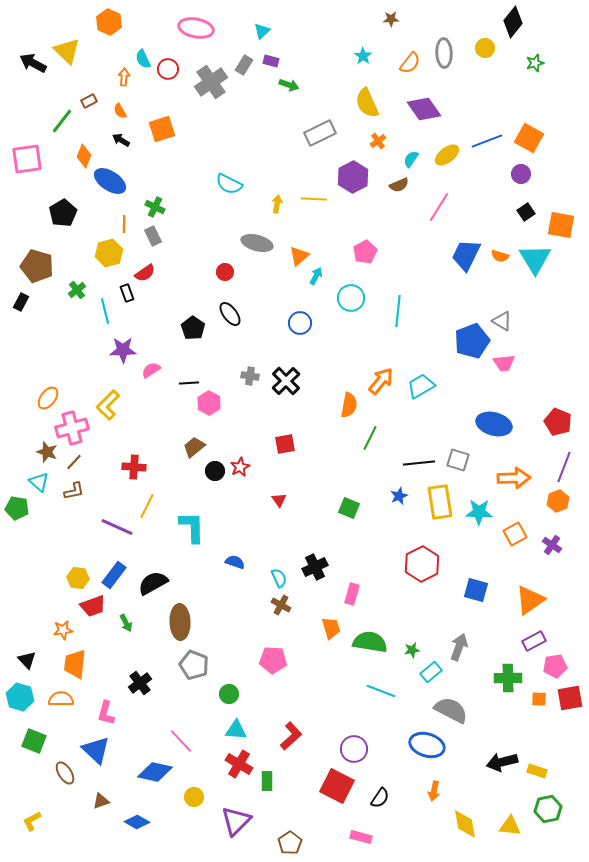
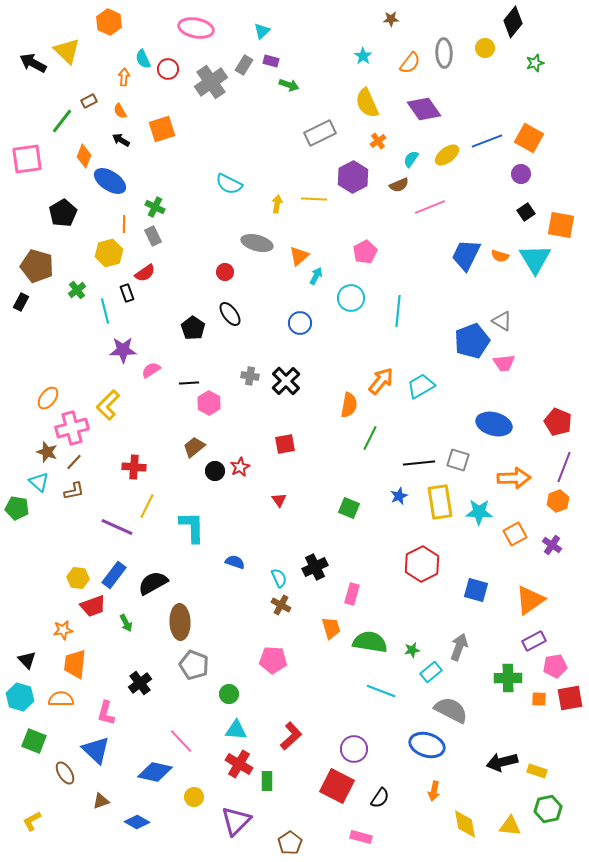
pink line at (439, 207): moved 9 px left; rotated 36 degrees clockwise
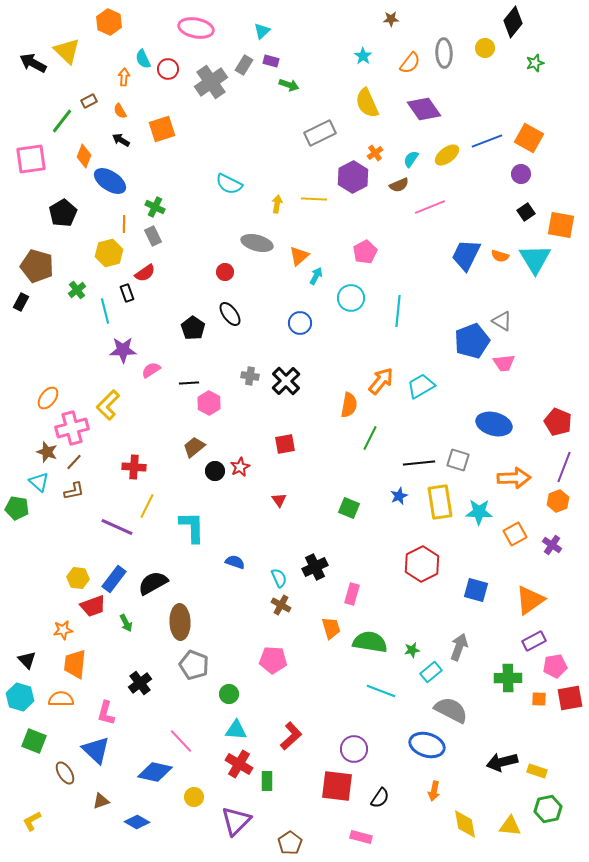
orange cross at (378, 141): moved 3 px left, 12 px down
pink square at (27, 159): moved 4 px right
blue rectangle at (114, 575): moved 4 px down
red square at (337, 786): rotated 20 degrees counterclockwise
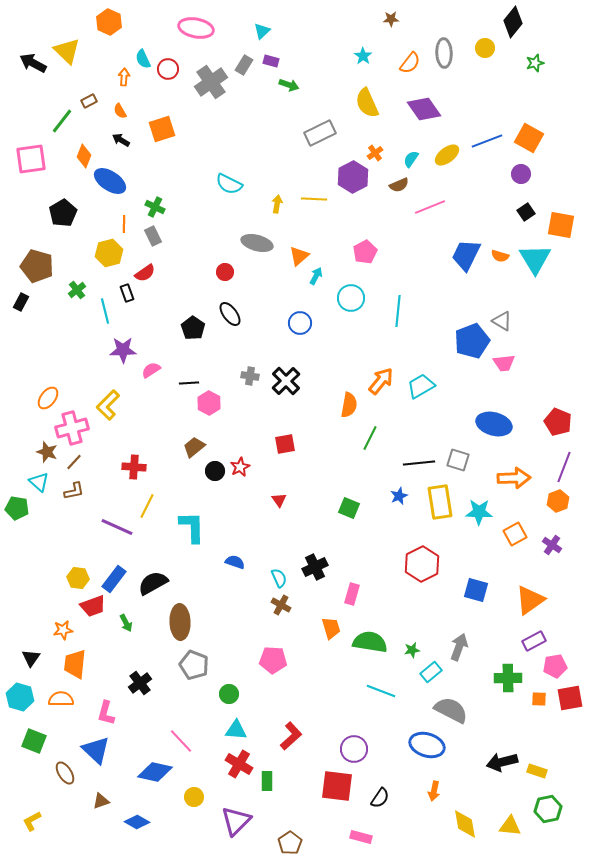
black triangle at (27, 660): moved 4 px right, 2 px up; rotated 18 degrees clockwise
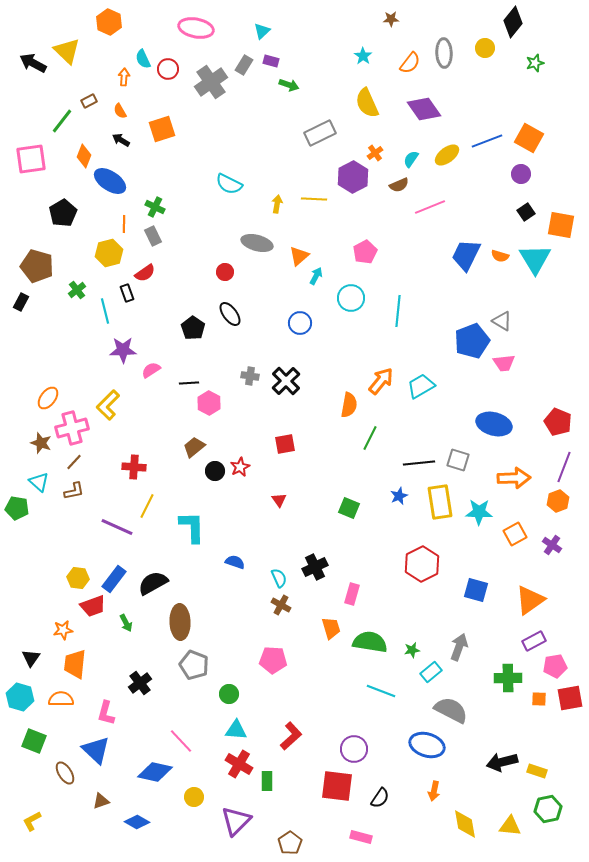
brown star at (47, 452): moved 6 px left, 9 px up
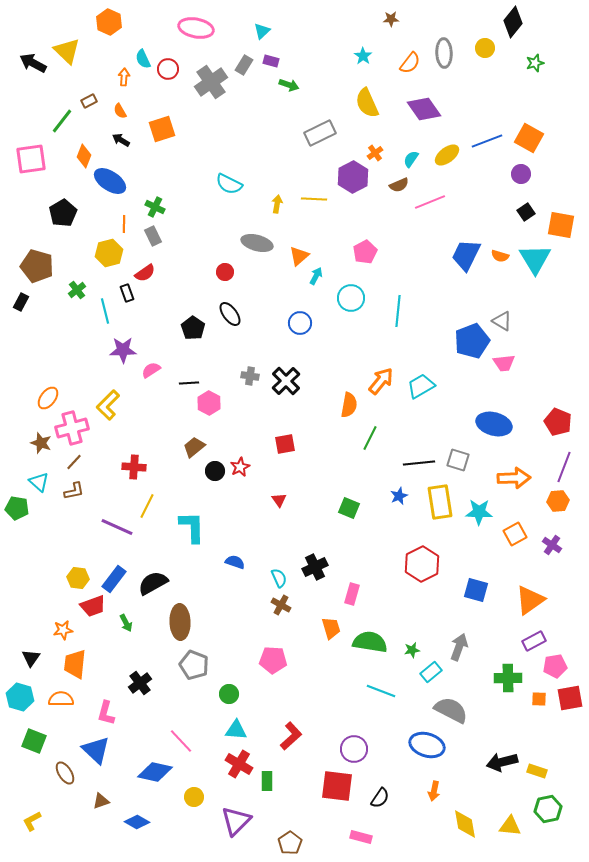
pink line at (430, 207): moved 5 px up
orange hexagon at (558, 501): rotated 15 degrees clockwise
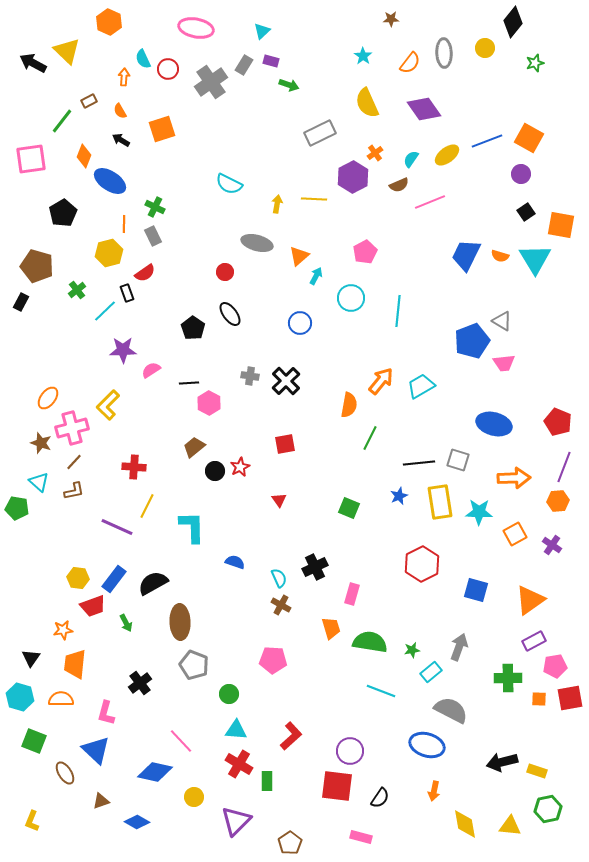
cyan line at (105, 311): rotated 60 degrees clockwise
purple circle at (354, 749): moved 4 px left, 2 px down
yellow L-shape at (32, 821): rotated 40 degrees counterclockwise
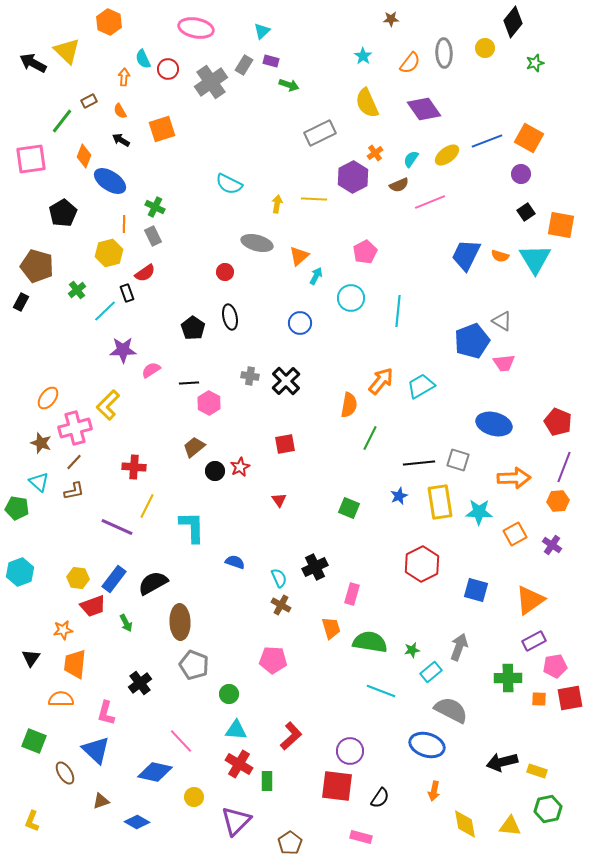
black ellipse at (230, 314): moved 3 px down; rotated 25 degrees clockwise
pink cross at (72, 428): moved 3 px right
cyan hexagon at (20, 697): moved 125 px up; rotated 24 degrees clockwise
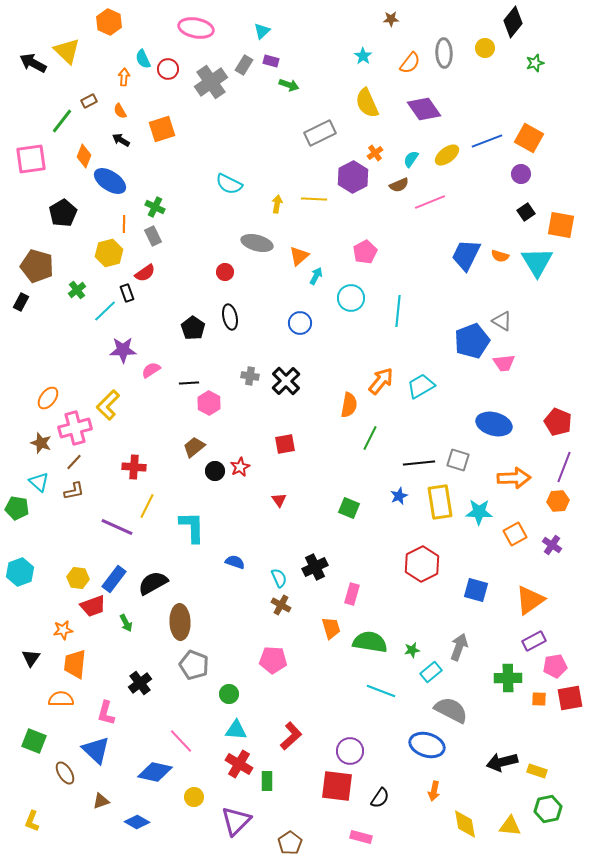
cyan triangle at (535, 259): moved 2 px right, 3 px down
